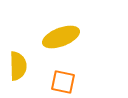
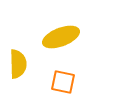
yellow semicircle: moved 2 px up
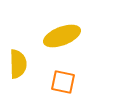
yellow ellipse: moved 1 px right, 1 px up
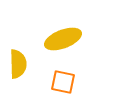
yellow ellipse: moved 1 px right, 3 px down
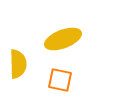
orange square: moved 3 px left, 2 px up
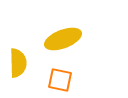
yellow semicircle: moved 1 px up
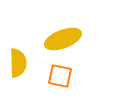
orange square: moved 4 px up
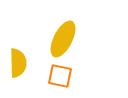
yellow ellipse: rotated 42 degrees counterclockwise
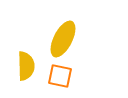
yellow semicircle: moved 8 px right, 3 px down
